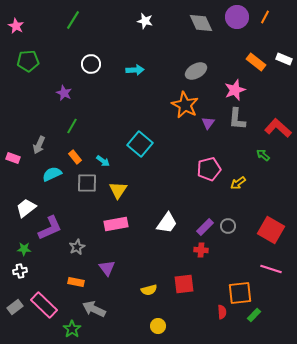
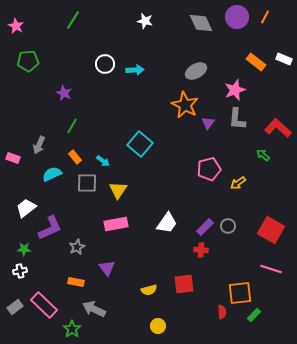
white circle at (91, 64): moved 14 px right
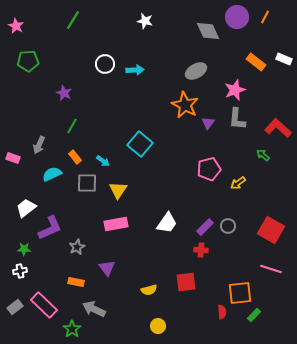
gray diamond at (201, 23): moved 7 px right, 8 px down
red square at (184, 284): moved 2 px right, 2 px up
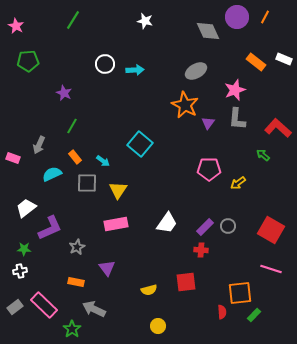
pink pentagon at (209, 169): rotated 15 degrees clockwise
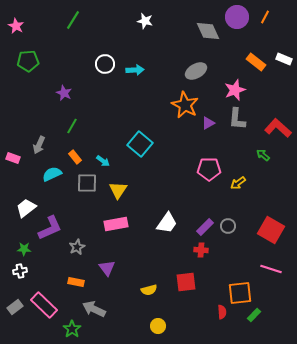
purple triangle at (208, 123): rotated 24 degrees clockwise
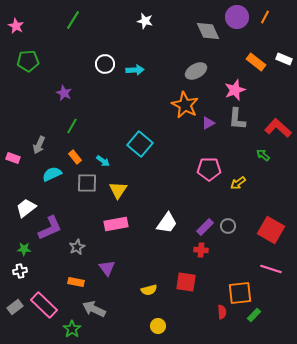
red square at (186, 282): rotated 15 degrees clockwise
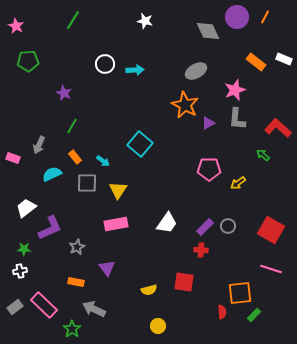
red square at (186, 282): moved 2 px left
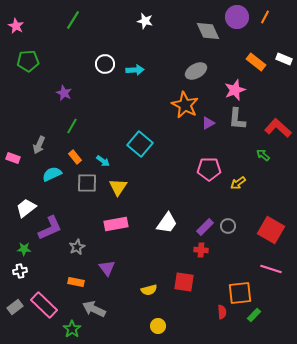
yellow triangle at (118, 190): moved 3 px up
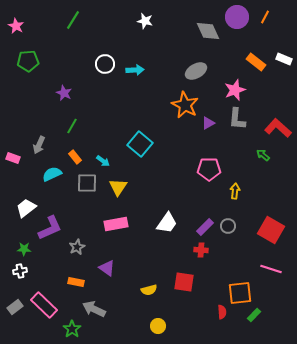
yellow arrow at (238, 183): moved 3 px left, 8 px down; rotated 133 degrees clockwise
purple triangle at (107, 268): rotated 18 degrees counterclockwise
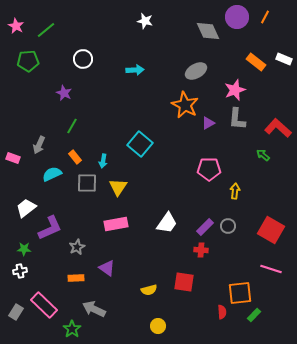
green line at (73, 20): moved 27 px left, 10 px down; rotated 18 degrees clockwise
white circle at (105, 64): moved 22 px left, 5 px up
cyan arrow at (103, 161): rotated 64 degrees clockwise
orange rectangle at (76, 282): moved 4 px up; rotated 14 degrees counterclockwise
gray rectangle at (15, 307): moved 1 px right, 5 px down; rotated 21 degrees counterclockwise
